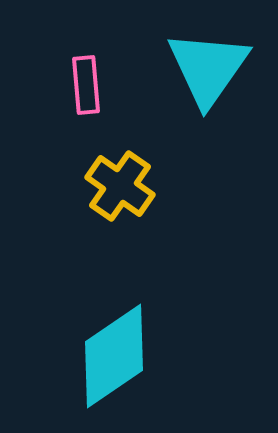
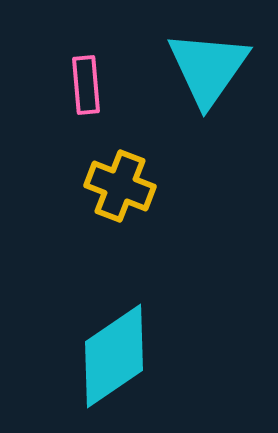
yellow cross: rotated 14 degrees counterclockwise
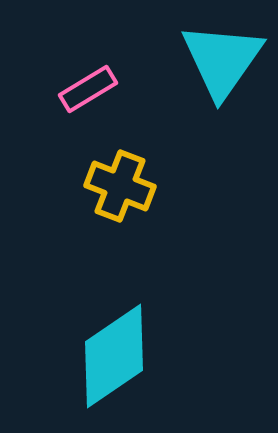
cyan triangle: moved 14 px right, 8 px up
pink rectangle: moved 2 px right, 4 px down; rotated 64 degrees clockwise
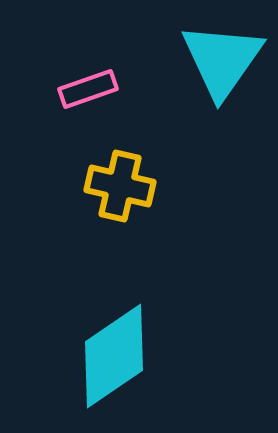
pink rectangle: rotated 12 degrees clockwise
yellow cross: rotated 8 degrees counterclockwise
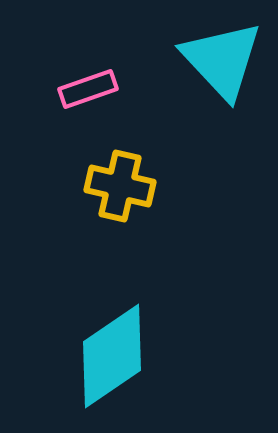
cyan triangle: rotated 18 degrees counterclockwise
cyan diamond: moved 2 px left
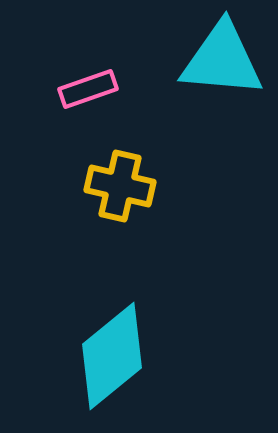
cyan triangle: rotated 42 degrees counterclockwise
cyan diamond: rotated 5 degrees counterclockwise
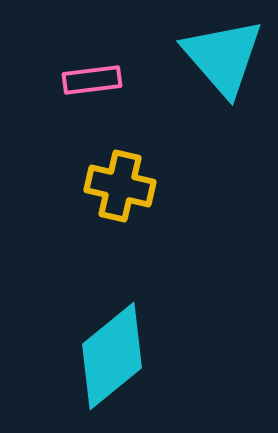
cyan triangle: moved 1 px right, 3 px up; rotated 44 degrees clockwise
pink rectangle: moved 4 px right, 9 px up; rotated 12 degrees clockwise
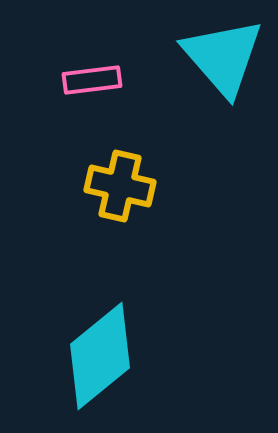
cyan diamond: moved 12 px left
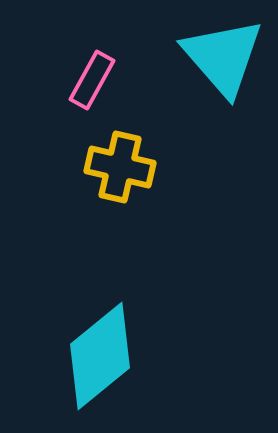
pink rectangle: rotated 54 degrees counterclockwise
yellow cross: moved 19 px up
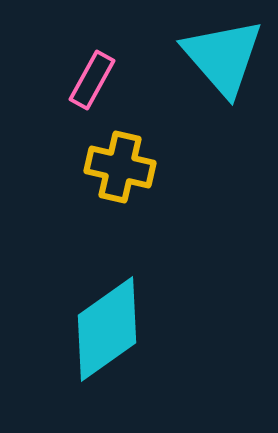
cyan diamond: moved 7 px right, 27 px up; rotated 4 degrees clockwise
